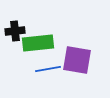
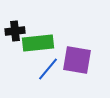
blue line: rotated 40 degrees counterclockwise
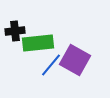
purple square: moved 2 px left; rotated 20 degrees clockwise
blue line: moved 3 px right, 4 px up
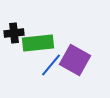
black cross: moved 1 px left, 2 px down
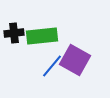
green rectangle: moved 4 px right, 7 px up
blue line: moved 1 px right, 1 px down
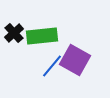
black cross: rotated 36 degrees counterclockwise
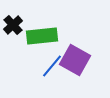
black cross: moved 1 px left, 8 px up
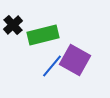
green rectangle: moved 1 px right, 1 px up; rotated 8 degrees counterclockwise
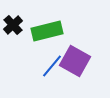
green rectangle: moved 4 px right, 4 px up
purple square: moved 1 px down
